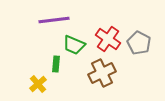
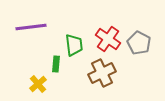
purple line: moved 23 px left, 7 px down
green trapezoid: rotated 120 degrees counterclockwise
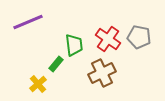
purple line: moved 3 px left, 5 px up; rotated 16 degrees counterclockwise
gray pentagon: moved 6 px up; rotated 15 degrees counterclockwise
green rectangle: rotated 35 degrees clockwise
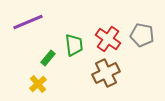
gray pentagon: moved 3 px right, 2 px up
green rectangle: moved 8 px left, 6 px up
brown cross: moved 4 px right
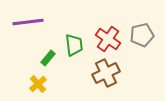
purple line: rotated 16 degrees clockwise
gray pentagon: rotated 25 degrees counterclockwise
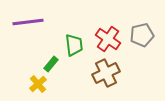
green rectangle: moved 3 px right, 6 px down
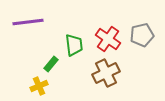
yellow cross: moved 1 px right, 2 px down; rotated 18 degrees clockwise
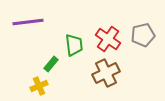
gray pentagon: moved 1 px right
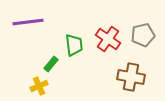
brown cross: moved 25 px right, 4 px down; rotated 36 degrees clockwise
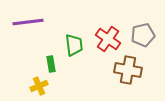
green rectangle: rotated 49 degrees counterclockwise
brown cross: moved 3 px left, 7 px up
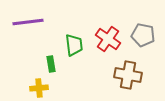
gray pentagon: rotated 25 degrees clockwise
brown cross: moved 5 px down
yellow cross: moved 2 px down; rotated 18 degrees clockwise
